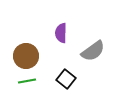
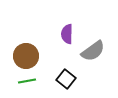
purple semicircle: moved 6 px right, 1 px down
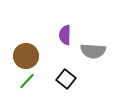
purple semicircle: moved 2 px left, 1 px down
gray semicircle: rotated 40 degrees clockwise
green line: rotated 36 degrees counterclockwise
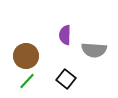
gray semicircle: moved 1 px right, 1 px up
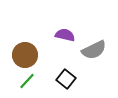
purple semicircle: rotated 102 degrees clockwise
gray semicircle: rotated 30 degrees counterclockwise
brown circle: moved 1 px left, 1 px up
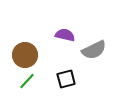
black square: rotated 36 degrees clockwise
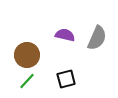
gray semicircle: moved 3 px right, 12 px up; rotated 40 degrees counterclockwise
brown circle: moved 2 px right
